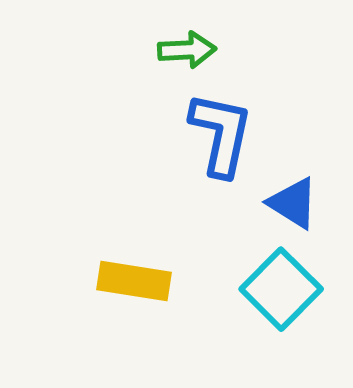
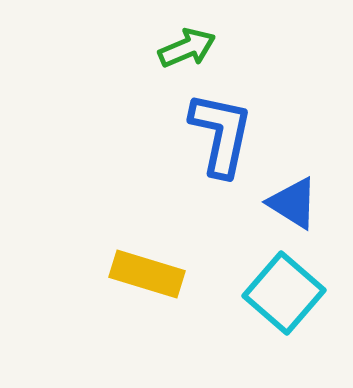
green arrow: moved 2 px up; rotated 20 degrees counterclockwise
yellow rectangle: moved 13 px right, 7 px up; rotated 8 degrees clockwise
cyan square: moved 3 px right, 4 px down; rotated 4 degrees counterclockwise
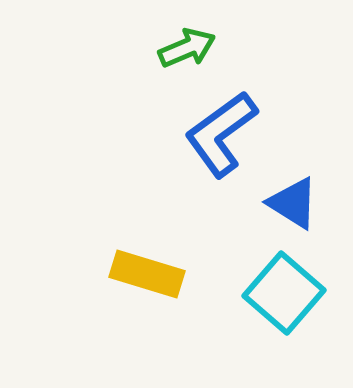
blue L-shape: rotated 138 degrees counterclockwise
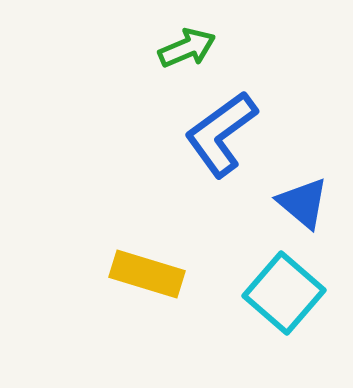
blue triangle: moved 10 px right; rotated 8 degrees clockwise
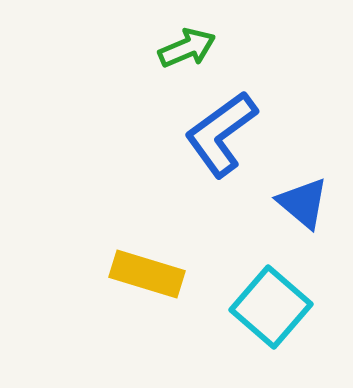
cyan square: moved 13 px left, 14 px down
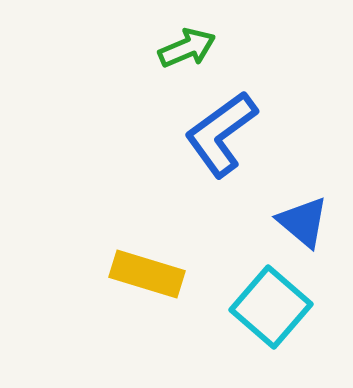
blue triangle: moved 19 px down
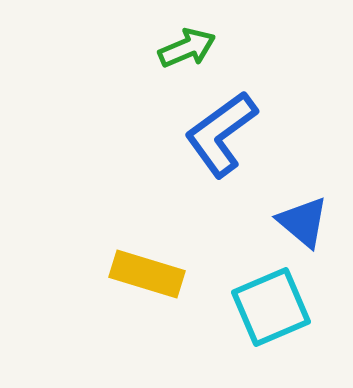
cyan square: rotated 26 degrees clockwise
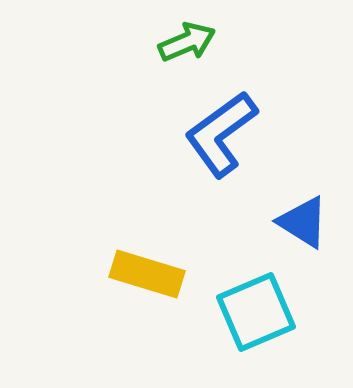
green arrow: moved 6 px up
blue triangle: rotated 8 degrees counterclockwise
cyan square: moved 15 px left, 5 px down
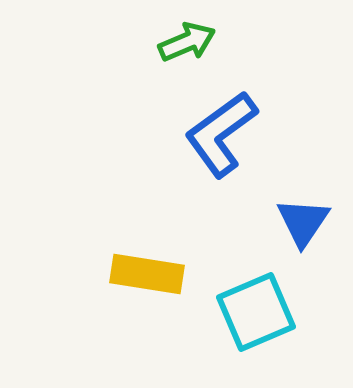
blue triangle: rotated 32 degrees clockwise
yellow rectangle: rotated 8 degrees counterclockwise
